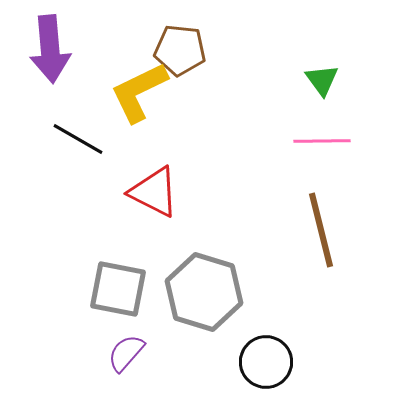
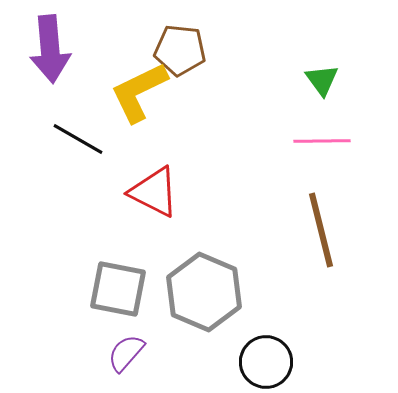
gray hexagon: rotated 6 degrees clockwise
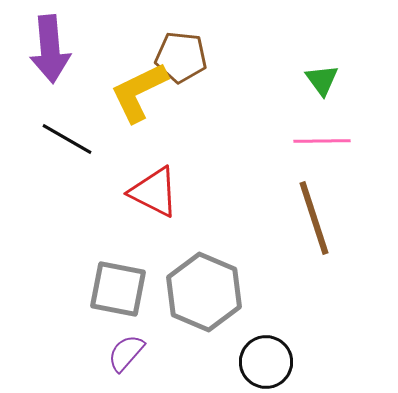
brown pentagon: moved 1 px right, 7 px down
black line: moved 11 px left
brown line: moved 7 px left, 12 px up; rotated 4 degrees counterclockwise
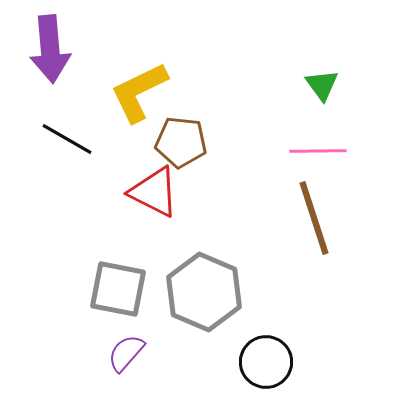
brown pentagon: moved 85 px down
green triangle: moved 5 px down
pink line: moved 4 px left, 10 px down
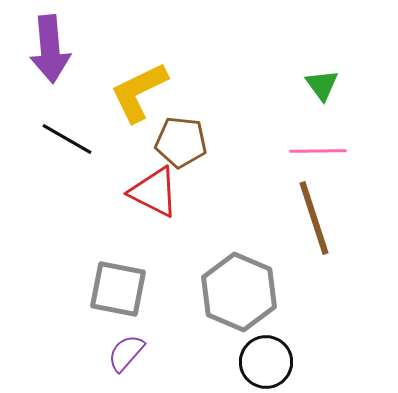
gray hexagon: moved 35 px right
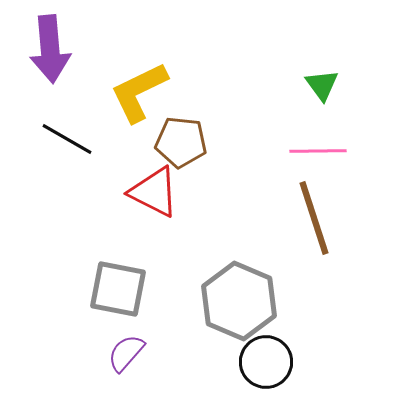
gray hexagon: moved 9 px down
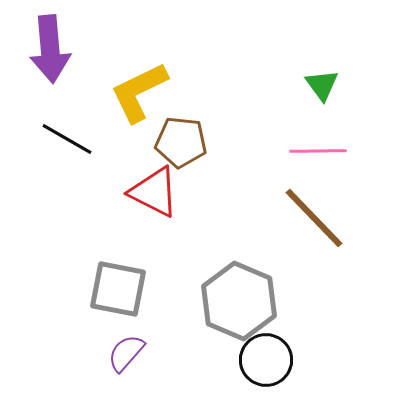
brown line: rotated 26 degrees counterclockwise
black circle: moved 2 px up
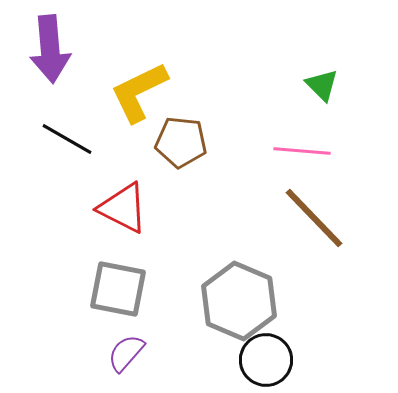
green triangle: rotated 9 degrees counterclockwise
pink line: moved 16 px left; rotated 6 degrees clockwise
red triangle: moved 31 px left, 16 px down
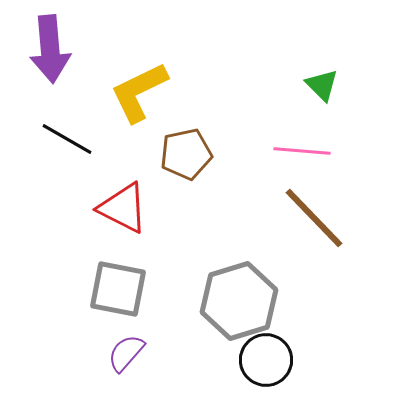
brown pentagon: moved 5 px right, 12 px down; rotated 18 degrees counterclockwise
gray hexagon: rotated 20 degrees clockwise
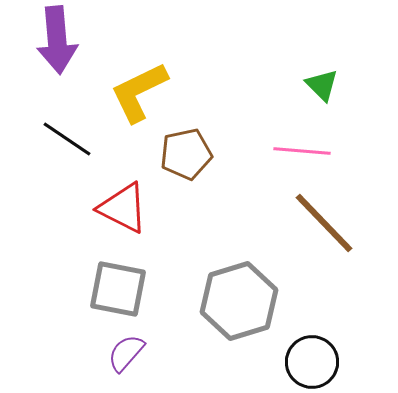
purple arrow: moved 7 px right, 9 px up
black line: rotated 4 degrees clockwise
brown line: moved 10 px right, 5 px down
black circle: moved 46 px right, 2 px down
